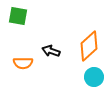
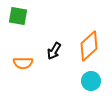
black arrow: moved 3 px right; rotated 78 degrees counterclockwise
cyan circle: moved 3 px left, 4 px down
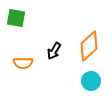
green square: moved 2 px left, 2 px down
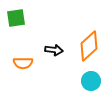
green square: rotated 18 degrees counterclockwise
black arrow: moved 1 px up; rotated 114 degrees counterclockwise
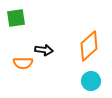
black arrow: moved 10 px left
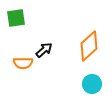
black arrow: rotated 48 degrees counterclockwise
cyan circle: moved 1 px right, 3 px down
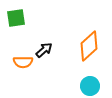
orange semicircle: moved 1 px up
cyan circle: moved 2 px left, 2 px down
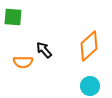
green square: moved 3 px left, 1 px up; rotated 12 degrees clockwise
black arrow: rotated 90 degrees counterclockwise
